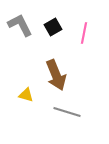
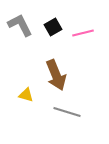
pink line: moved 1 px left; rotated 65 degrees clockwise
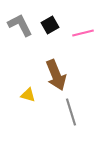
black square: moved 3 px left, 2 px up
yellow triangle: moved 2 px right
gray line: moved 4 px right; rotated 56 degrees clockwise
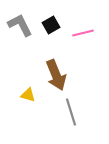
black square: moved 1 px right
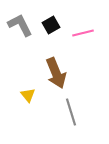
brown arrow: moved 2 px up
yellow triangle: rotated 35 degrees clockwise
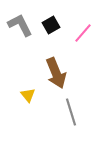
pink line: rotated 35 degrees counterclockwise
